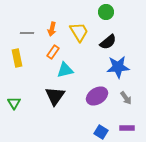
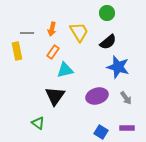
green circle: moved 1 px right, 1 px down
yellow rectangle: moved 7 px up
blue star: rotated 20 degrees clockwise
purple ellipse: rotated 15 degrees clockwise
green triangle: moved 24 px right, 20 px down; rotated 24 degrees counterclockwise
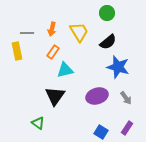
purple rectangle: rotated 56 degrees counterclockwise
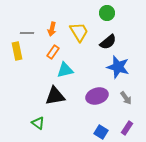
black triangle: rotated 45 degrees clockwise
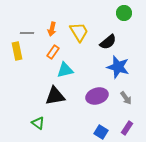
green circle: moved 17 px right
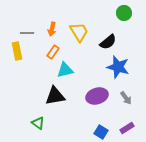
purple rectangle: rotated 24 degrees clockwise
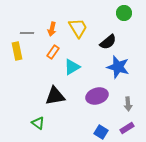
yellow trapezoid: moved 1 px left, 4 px up
cyan triangle: moved 7 px right, 3 px up; rotated 18 degrees counterclockwise
gray arrow: moved 2 px right, 6 px down; rotated 32 degrees clockwise
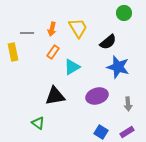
yellow rectangle: moved 4 px left, 1 px down
purple rectangle: moved 4 px down
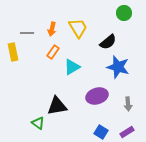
black triangle: moved 2 px right, 10 px down
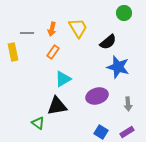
cyan triangle: moved 9 px left, 12 px down
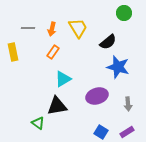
gray line: moved 1 px right, 5 px up
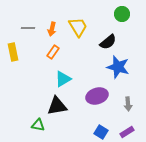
green circle: moved 2 px left, 1 px down
yellow trapezoid: moved 1 px up
green triangle: moved 2 px down; rotated 24 degrees counterclockwise
